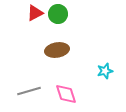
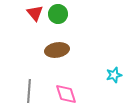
red triangle: rotated 42 degrees counterclockwise
cyan star: moved 9 px right, 4 px down
gray line: rotated 70 degrees counterclockwise
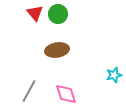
gray line: rotated 25 degrees clockwise
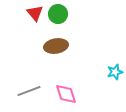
brown ellipse: moved 1 px left, 4 px up
cyan star: moved 1 px right, 3 px up
gray line: rotated 40 degrees clockwise
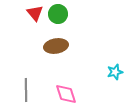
gray line: moved 3 px left, 1 px up; rotated 70 degrees counterclockwise
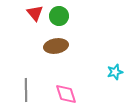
green circle: moved 1 px right, 2 px down
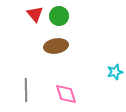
red triangle: moved 1 px down
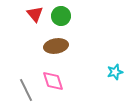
green circle: moved 2 px right
gray line: rotated 25 degrees counterclockwise
pink diamond: moved 13 px left, 13 px up
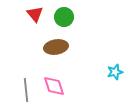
green circle: moved 3 px right, 1 px down
brown ellipse: moved 1 px down
pink diamond: moved 1 px right, 5 px down
gray line: rotated 20 degrees clockwise
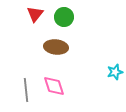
red triangle: rotated 18 degrees clockwise
brown ellipse: rotated 15 degrees clockwise
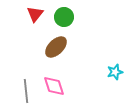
brown ellipse: rotated 50 degrees counterclockwise
gray line: moved 1 px down
